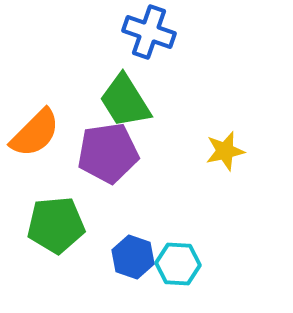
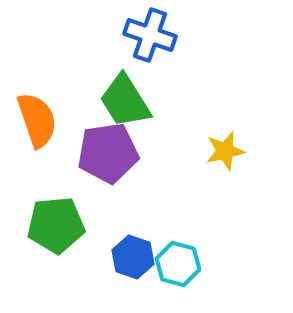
blue cross: moved 1 px right, 3 px down
orange semicircle: moved 2 px right, 13 px up; rotated 64 degrees counterclockwise
cyan hexagon: rotated 12 degrees clockwise
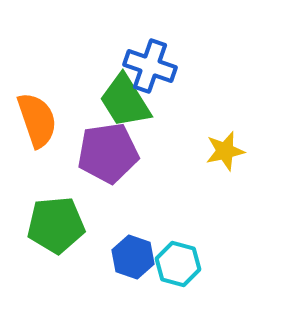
blue cross: moved 31 px down
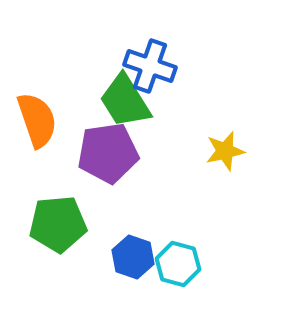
green pentagon: moved 2 px right, 1 px up
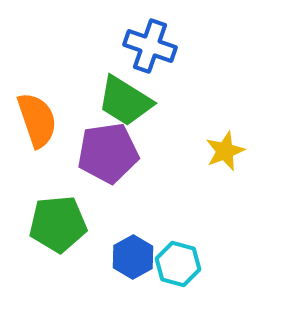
blue cross: moved 20 px up
green trapezoid: rotated 26 degrees counterclockwise
yellow star: rotated 9 degrees counterclockwise
blue hexagon: rotated 12 degrees clockwise
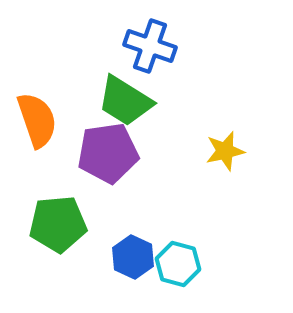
yellow star: rotated 9 degrees clockwise
blue hexagon: rotated 6 degrees counterclockwise
